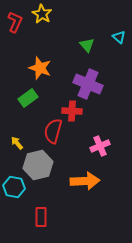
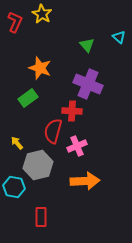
pink cross: moved 23 px left
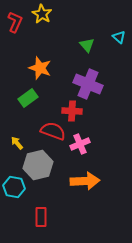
red semicircle: rotated 95 degrees clockwise
pink cross: moved 3 px right, 2 px up
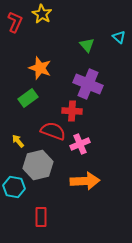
yellow arrow: moved 1 px right, 2 px up
